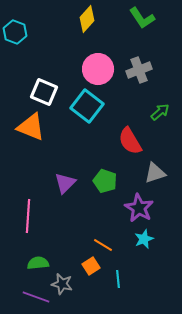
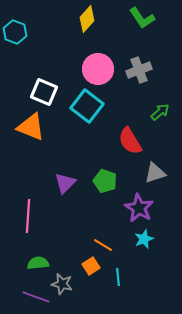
cyan line: moved 2 px up
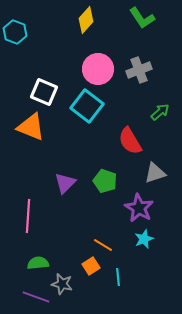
yellow diamond: moved 1 px left, 1 px down
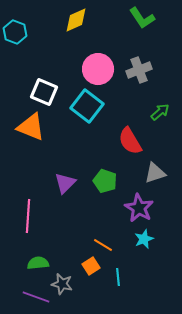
yellow diamond: moved 10 px left; rotated 24 degrees clockwise
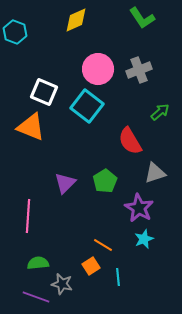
green pentagon: rotated 20 degrees clockwise
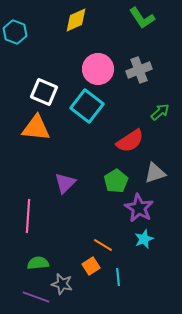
orange triangle: moved 5 px right, 1 px down; rotated 16 degrees counterclockwise
red semicircle: rotated 92 degrees counterclockwise
green pentagon: moved 11 px right
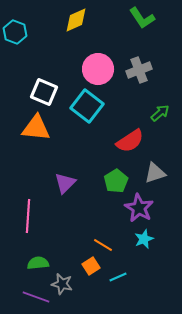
green arrow: moved 1 px down
cyan line: rotated 72 degrees clockwise
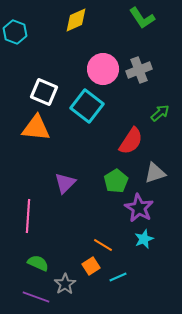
pink circle: moved 5 px right
red semicircle: moved 1 px right; rotated 24 degrees counterclockwise
green semicircle: rotated 30 degrees clockwise
gray star: moved 3 px right; rotated 25 degrees clockwise
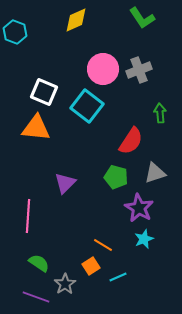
green arrow: rotated 54 degrees counterclockwise
green pentagon: moved 4 px up; rotated 25 degrees counterclockwise
green semicircle: moved 1 px right; rotated 10 degrees clockwise
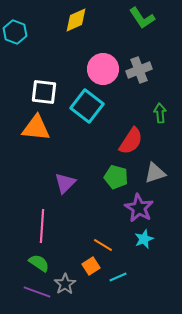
white square: rotated 16 degrees counterclockwise
pink line: moved 14 px right, 10 px down
purple line: moved 1 px right, 5 px up
